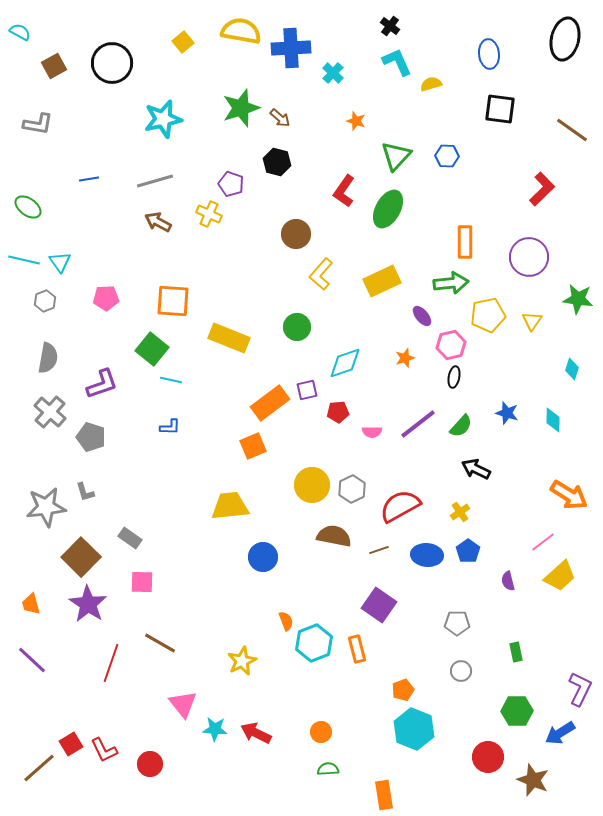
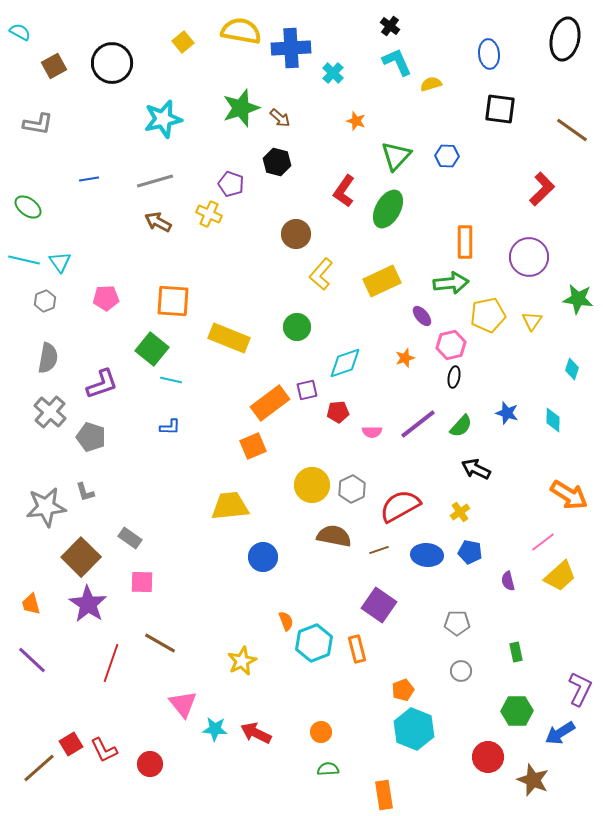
blue pentagon at (468, 551): moved 2 px right, 1 px down; rotated 25 degrees counterclockwise
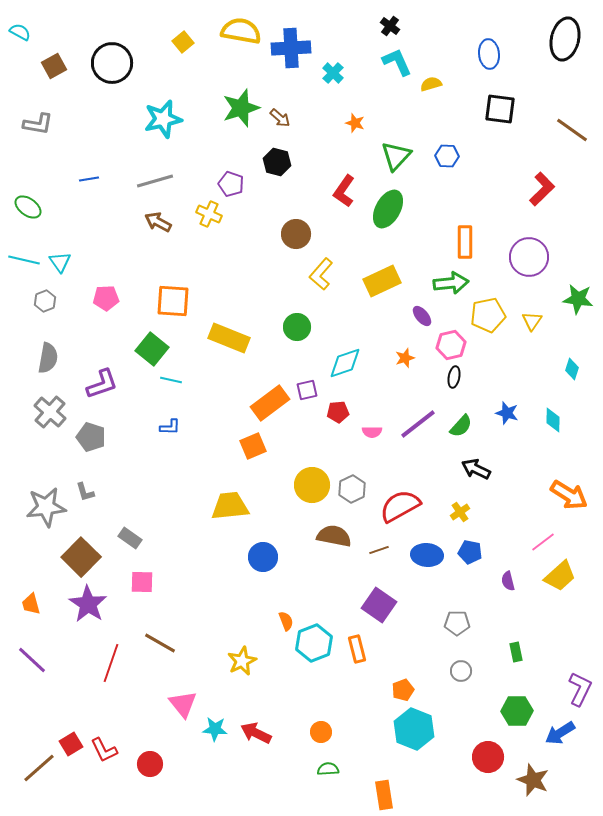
orange star at (356, 121): moved 1 px left, 2 px down
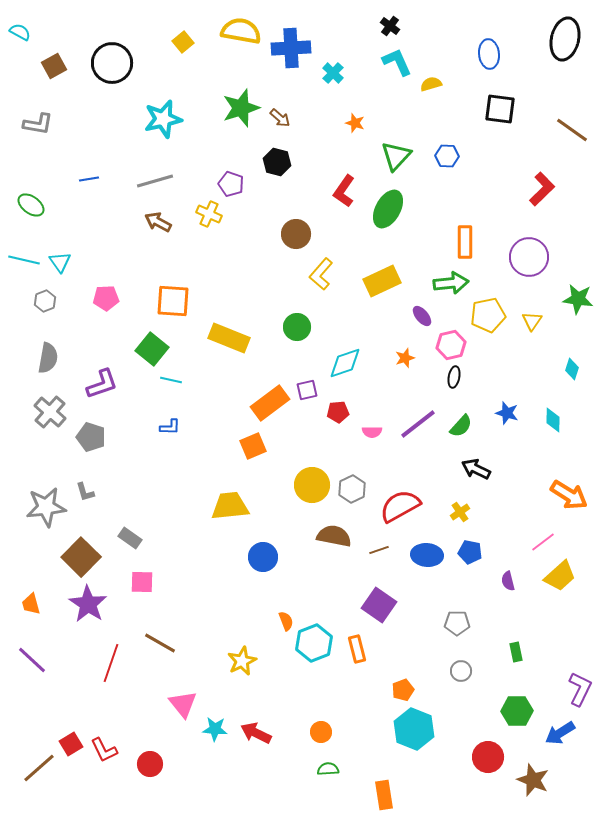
green ellipse at (28, 207): moved 3 px right, 2 px up
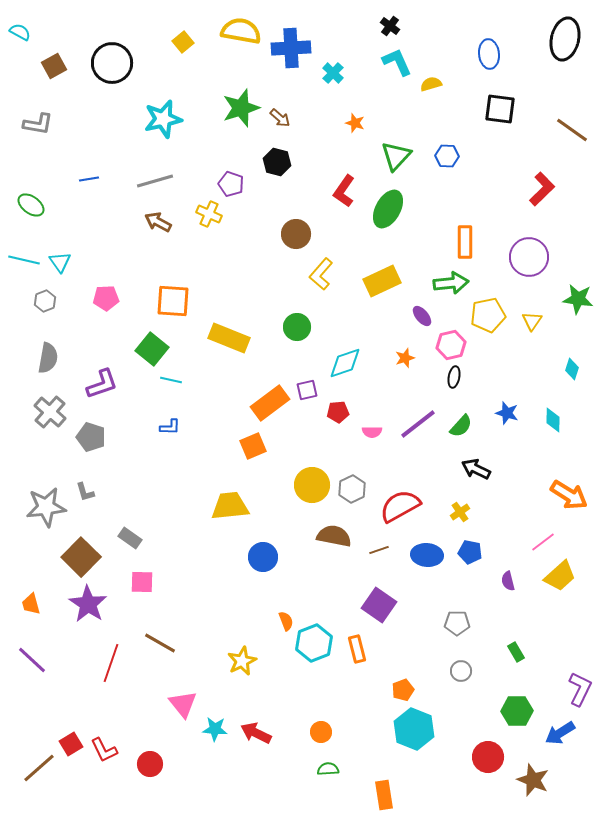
green rectangle at (516, 652): rotated 18 degrees counterclockwise
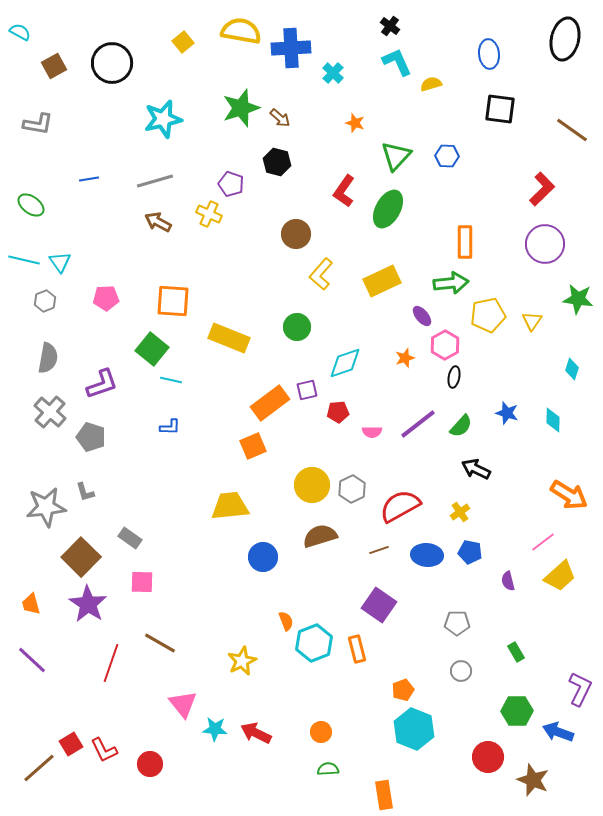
purple circle at (529, 257): moved 16 px right, 13 px up
pink hexagon at (451, 345): moved 6 px left; rotated 16 degrees counterclockwise
brown semicircle at (334, 536): moved 14 px left; rotated 28 degrees counterclockwise
blue arrow at (560, 733): moved 2 px left, 1 px up; rotated 52 degrees clockwise
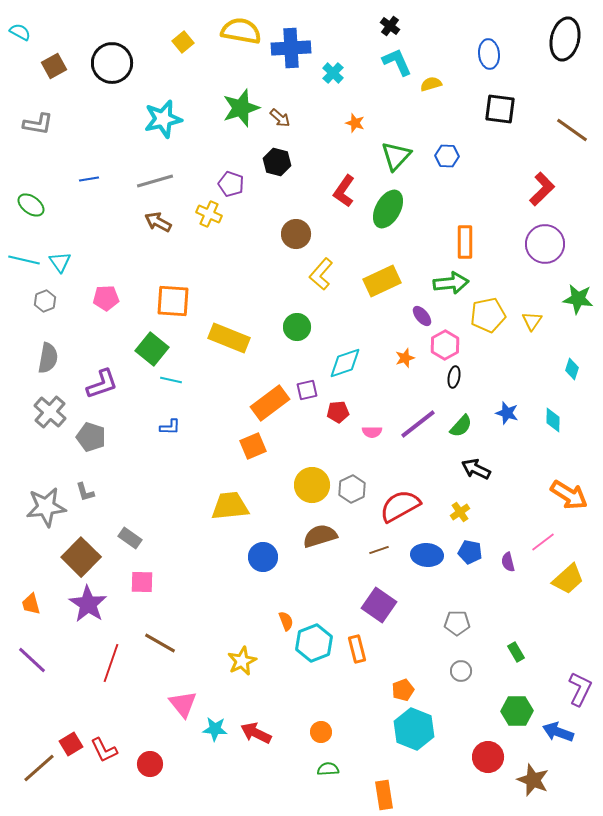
yellow trapezoid at (560, 576): moved 8 px right, 3 px down
purple semicircle at (508, 581): moved 19 px up
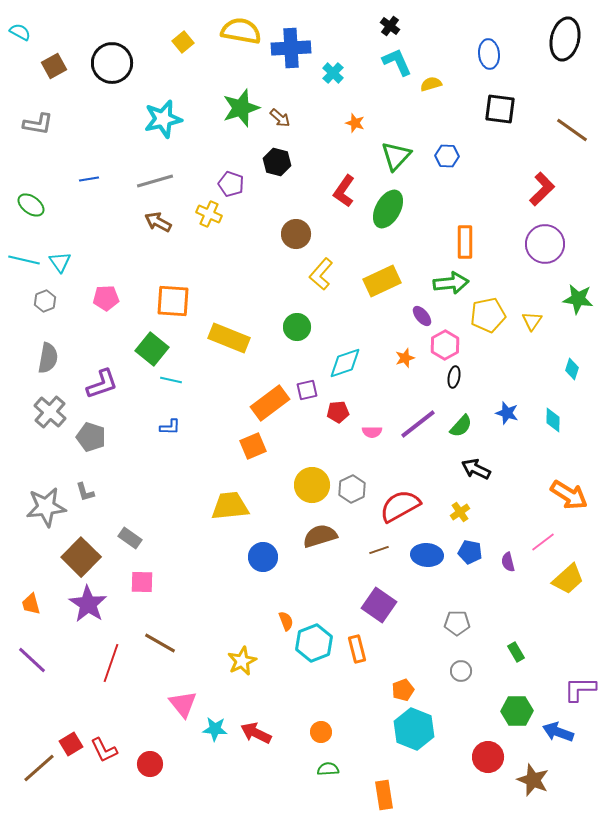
purple L-shape at (580, 689): rotated 116 degrees counterclockwise
